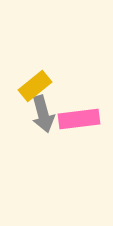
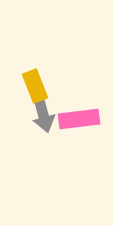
yellow rectangle: rotated 72 degrees counterclockwise
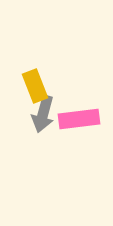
gray arrow: rotated 30 degrees clockwise
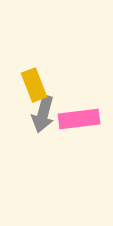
yellow rectangle: moved 1 px left, 1 px up
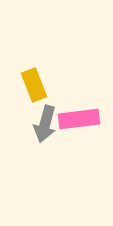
gray arrow: moved 2 px right, 10 px down
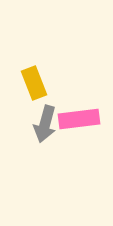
yellow rectangle: moved 2 px up
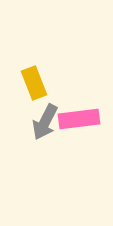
gray arrow: moved 2 px up; rotated 12 degrees clockwise
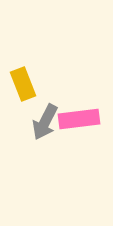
yellow rectangle: moved 11 px left, 1 px down
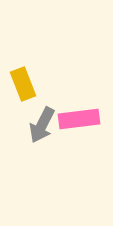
gray arrow: moved 3 px left, 3 px down
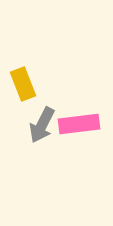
pink rectangle: moved 5 px down
